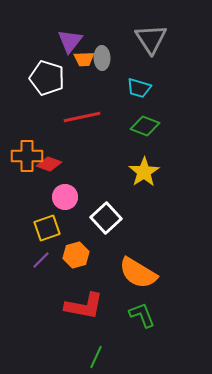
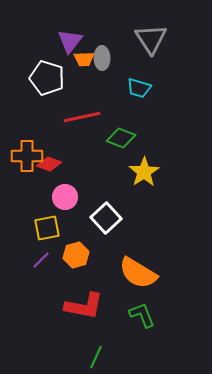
green diamond: moved 24 px left, 12 px down
yellow square: rotated 8 degrees clockwise
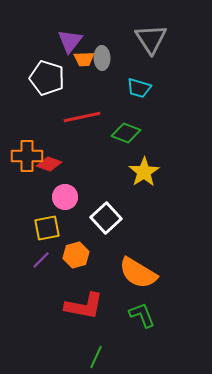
green diamond: moved 5 px right, 5 px up
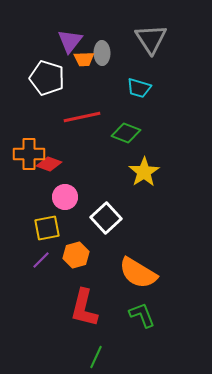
gray ellipse: moved 5 px up
orange cross: moved 2 px right, 2 px up
red L-shape: moved 2 px down; rotated 93 degrees clockwise
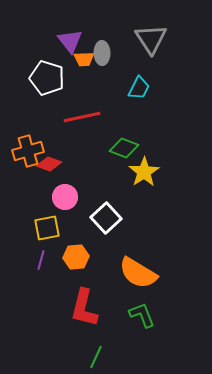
purple triangle: rotated 16 degrees counterclockwise
cyan trapezoid: rotated 80 degrees counterclockwise
green diamond: moved 2 px left, 15 px down
orange cross: moved 1 px left, 3 px up; rotated 16 degrees counterclockwise
orange hexagon: moved 2 px down; rotated 10 degrees clockwise
purple line: rotated 30 degrees counterclockwise
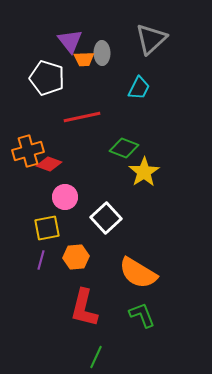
gray triangle: rotated 20 degrees clockwise
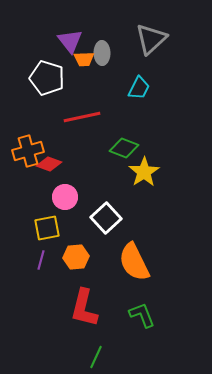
orange semicircle: moved 4 px left, 11 px up; rotated 33 degrees clockwise
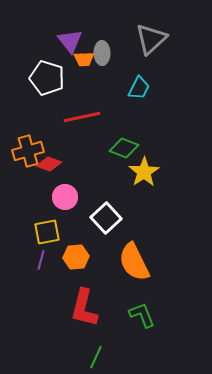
yellow square: moved 4 px down
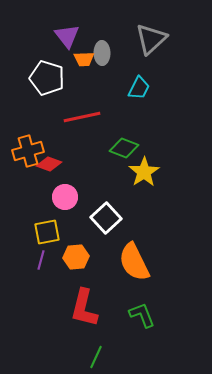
purple triangle: moved 3 px left, 5 px up
